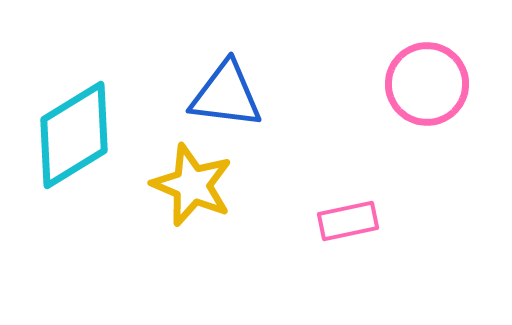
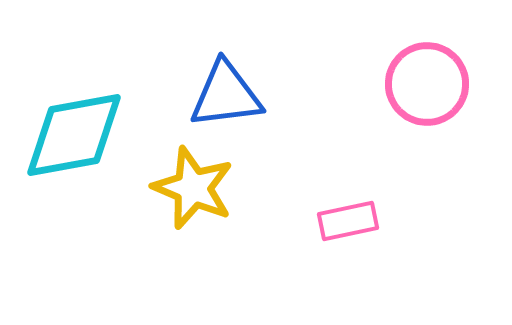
blue triangle: rotated 14 degrees counterclockwise
cyan diamond: rotated 21 degrees clockwise
yellow star: moved 1 px right, 3 px down
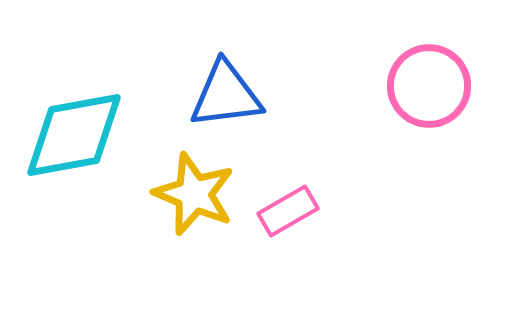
pink circle: moved 2 px right, 2 px down
yellow star: moved 1 px right, 6 px down
pink rectangle: moved 60 px left, 10 px up; rotated 18 degrees counterclockwise
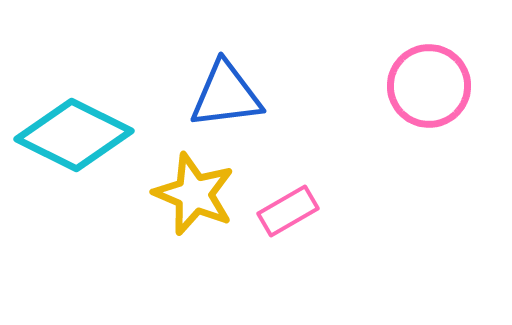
cyan diamond: rotated 37 degrees clockwise
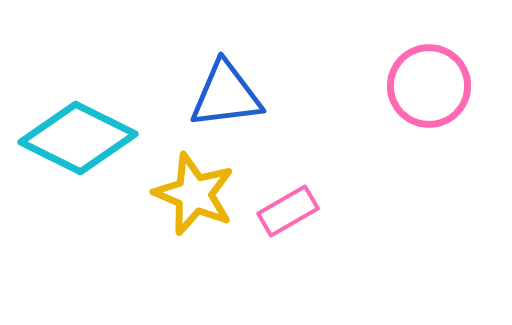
cyan diamond: moved 4 px right, 3 px down
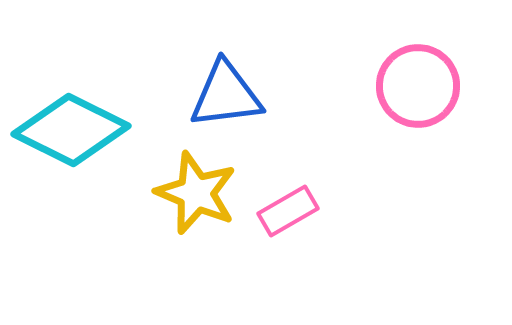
pink circle: moved 11 px left
cyan diamond: moved 7 px left, 8 px up
yellow star: moved 2 px right, 1 px up
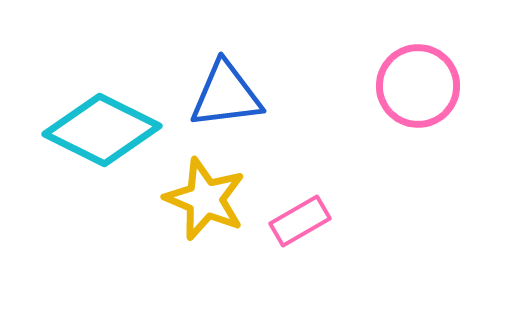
cyan diamond: moved 31 px right
yellow star: moved 9 px right, 6 px down
pink rectangle: moved 12 px right, 10 px down
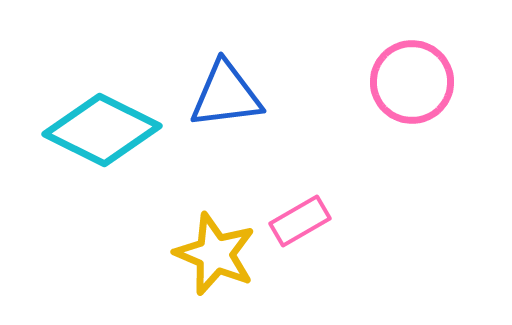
pink circle: moved 6 px left, 4 px up
yellow star: moved 10 px right, 55 px down
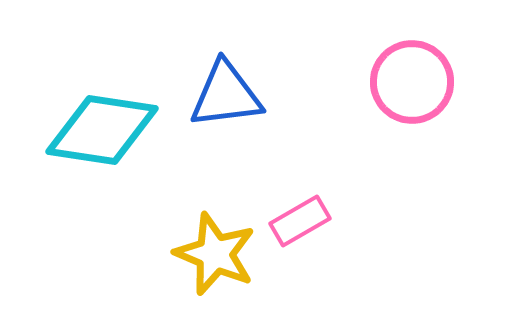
cyan diamond: rotated 18 degrees counterclockwise
